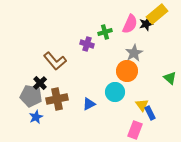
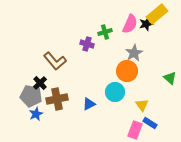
blue rectangle: moved 10 px down; rotated 32 degrees counterclockwise
blue star: moved 3 px up
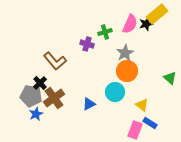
gray star: moved 9 px left
brown cross: moved 3 px left, 1 px up; rotated 25 degrees counterclockwise
yellow triangle: rotated 16 degrees counterclockwise
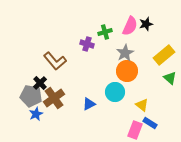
yellow rectangle: moved 7 px right, 41 px down
pink semicircle: moved 2 px down
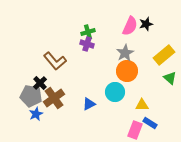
green cross: moved 17 px left
yellow triangle: rotated 40 degrees counterclockwise
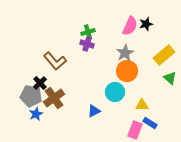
blue triangle: moved 5 px right, 7 px down
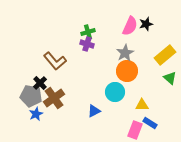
yellow rectangle: moved 1 px right
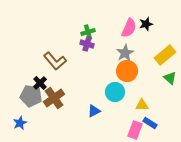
pink semicircle: moved 1 px left, 2 px down
blue star: moved 16 px left, 9 px down
